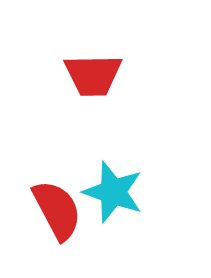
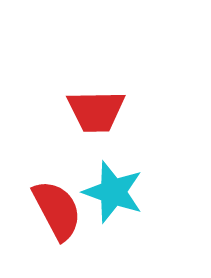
red trapezoid: moved 3 px right, 36 px down
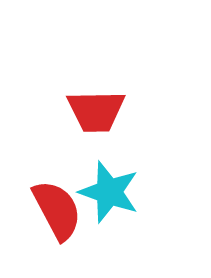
cyan star: moved 4 px left
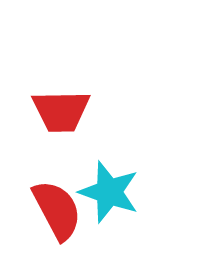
red trapezoid: moved 35 px left
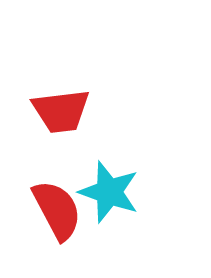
red trapezoid: rotated 6 degrees counterclockwise
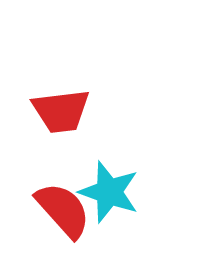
red semicircle: moved 6 px right; rotated 14 degrees counterclockwise
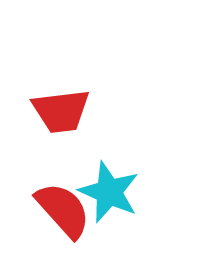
cyan star: rotated 4 degrees clockwise
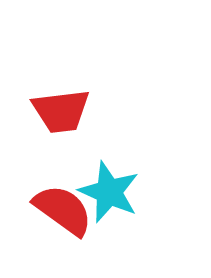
red semicircle: rotated 12 degrees counterclockwise
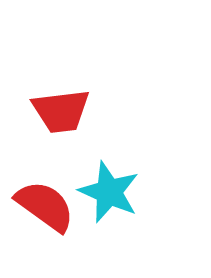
red semicircle: moved 18 px left, 4 px up
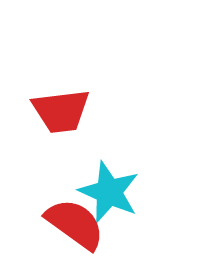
red semicircle: moved 30 px right, 18 px down
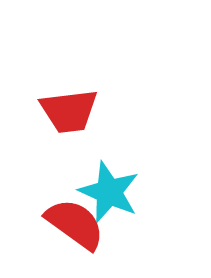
red trapezoid: moved 8 px right
